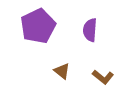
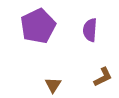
brown triangle: moved 9 px left, 14 px down; rotated 24 degrees clockwise
brown L-shape: rotated 65 degrees counterclockwise
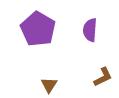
purple pentagon: moved 3 px down; rotated 16 degrees counterclockwise
brown triangle: moved 4 px left
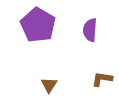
purple pentagon: moved 4 px up
brown L-shape: moved 1 px left, 2 px down; rotated 145 degrees counterclockwise
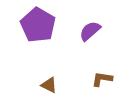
purple semicircle: moved 1 px down; rotated 45 degrees clockwise
brown triangle: rotated 36 degrees counterclockwise
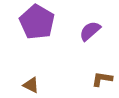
purple pentagon: moved 1 px left, 3 px up
brown triangle: moved 18 px left
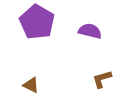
purple semicircle: rotated 55 degrees clockwise
brown L-shape: rotated 25 degrees counterclockwise
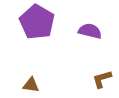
brown triangle: rotated 18 degrees counterclockwise
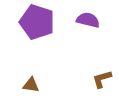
purple pentagon: rotated 12 degrees counterclockwise
purple semicircle: moved 2 px left, 11 px up
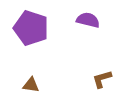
purple pentagon: moved 6 px left, 6 px down
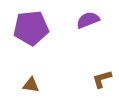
purple semicircle: rotated 35 degrees counterclockwise
purple pentagon: rotated 24 degrees counterclockwise
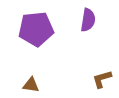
purple semicircle: rotated 120 degrees clockwise
purple pentagon: moved 5 px right, 1 px down
